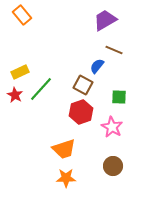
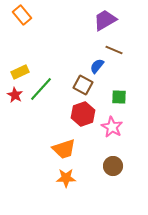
red hexagon: moved 2 px right, 2 px down
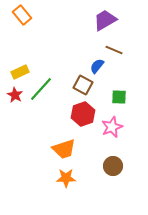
pink star: rotated 20 degrees clockwise
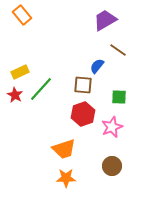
brown line: moved 4 px right; rotated 12 degrees clockwise
brown square: rotated 24 degrees counterclockwise
brown circle: moved 1 px left
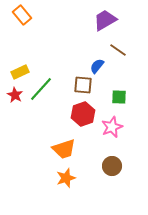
orange star: rotated 18 degrees counterclockwise
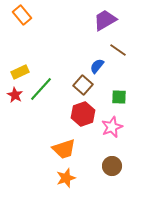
brown square: rotated 36 degrees clockwise
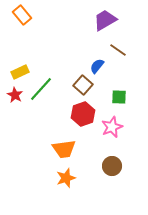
orange trapezoid: rotated 10 degrees clockwise
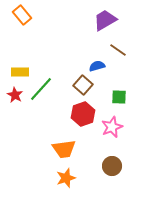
blue semicircle: rotated 35 degrees clockwise
yellow rectangle: rotated 24 degrees clockwise
